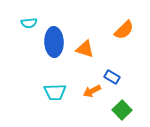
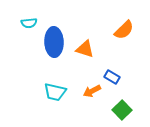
cyan trapezoid: rotated 15 degrees clockwise
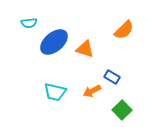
blue ellipse: rotated 52 degrees clockwise
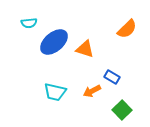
orange semicircle: moved 3 px right, 1 px up
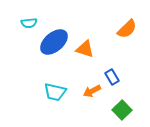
blue rectangle: rotated 28 degrees clockwise
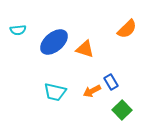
cyan semicircle: moved 11 px left, 7 px down
blue rectangle: moved 1 px left, 5 px down
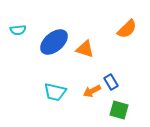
green square: moved 3 px left; rotated 30 degrees counterclockwise
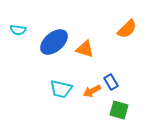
cyan semicircle: rotated 14 degrees clockwise
cyan trapezoid: moved 6 px right, 3 px up
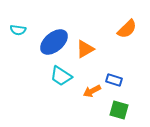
orange triangle: rotated 48 degrees counterclockwise
blue rectangle: moved 3 px right, 2 px up; rotated 42 degrees counterclockwise
cyan trapezoid: moved 13 px up; rotated 20 degrees clockwise
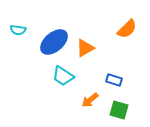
orange triangle: moved 1 px up
cyan trapezoid: moved 2 px right
orange arrow: moved 2 px left, 9 px down; rotated 12 degrees counterclockwise
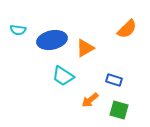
blue ellipse: moved 2 px left, 2 px up; rotated 28 degrees clockwise
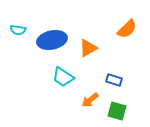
orange triangle: moved 3 px right
cyan trapezoid: moved 1 px down
green square: moved 2 px left, 1 px down
